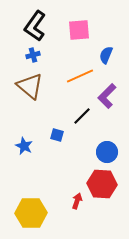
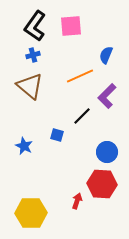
pink square: moved 8 px left, 4 px up
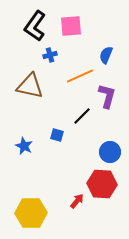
blue cross: moved 17 px right
brown triangle: rotated 28 degrees counterclockwise
purple L-shape: rotated 150 degrees clockwise
blue circle: moved 3 px right
red arrow: rotated 21 degrees clockwise
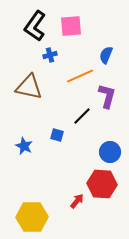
brown triangle: moved 1 px left, 1 px down
yellow hexagon: moved 1 px right, 4 px down
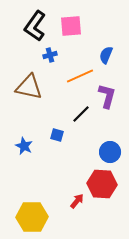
black line: moved 1 px left, 2 px up
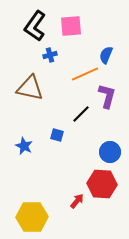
orange line: moved 5 px right, 2 px up
brown triangle: moved 1 px right, 1 px down
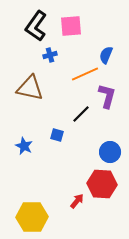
black L-shape: moved 1 px right
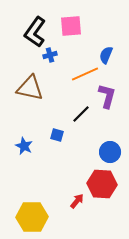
black L-shape: moved 1 px left, 6 px down
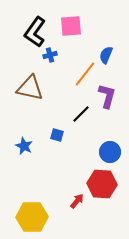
orange line: rotated 28 degrees counterclockwise
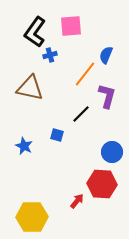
blue circle: moved 2 px right
